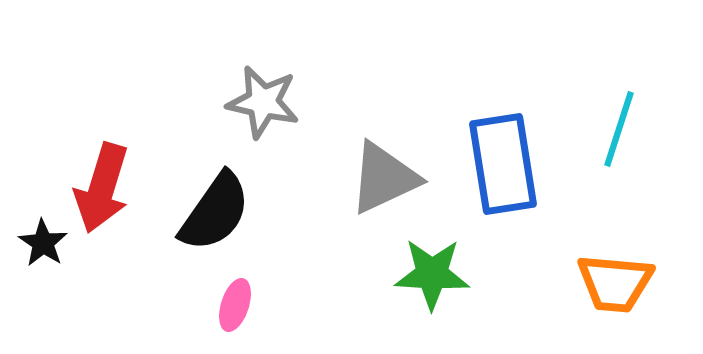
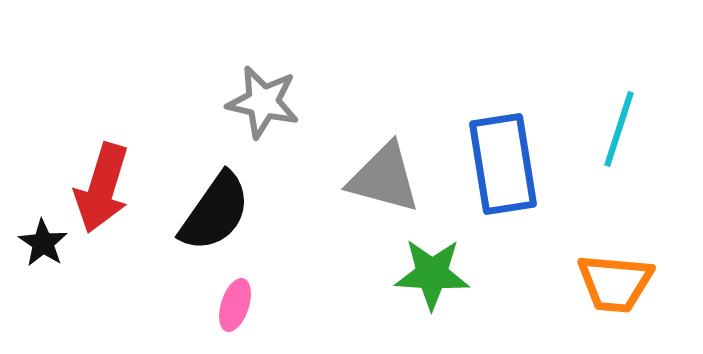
gray triangle: rotated 40 degrees clockwise
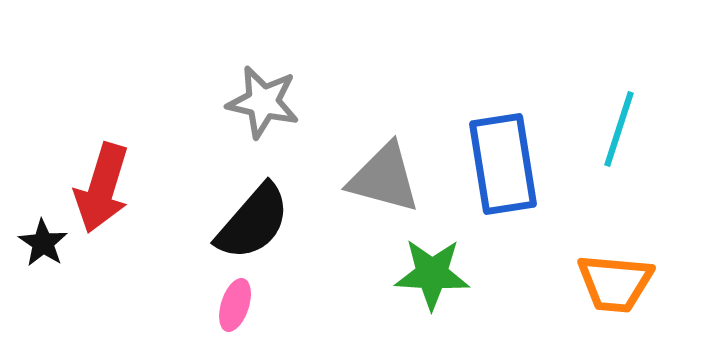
black semicircle: moved 38 px right, 10 px down; rotated 6 degrees clockwise
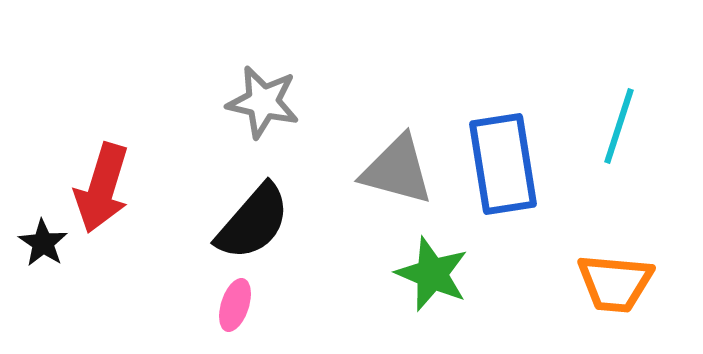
cyan line: moved 3 px up
gray triangle: moved 13 px right, 8 px up
green star: rotated 20 degrees clockwise
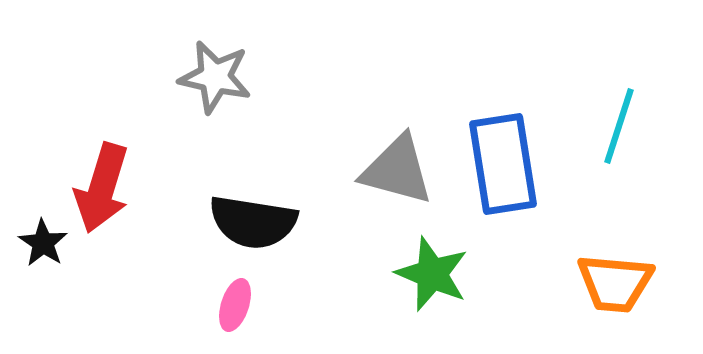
gray star: moved 48 px left, 25 px up
black semicircle: rotated 58 degrees clockwise
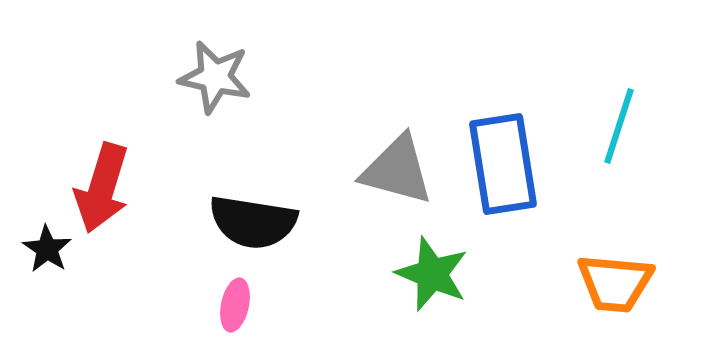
black star: moved 4 px right, 6 px down
pink ellipse: rotated 6 degrees counterclockwise
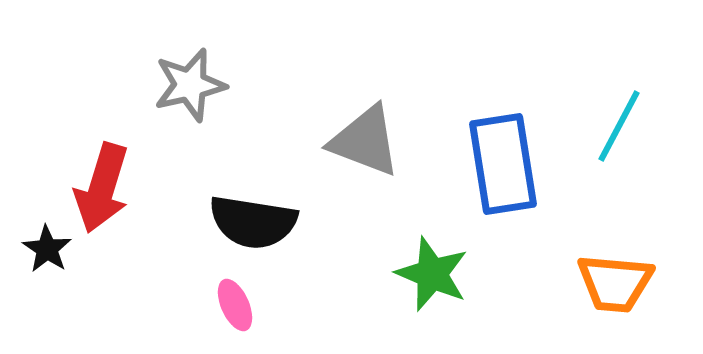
gray star: moved 25 px left, 8 px down; rotated 26 degrees counterclockwise
cyan line: rotated 10 degrees clockwise
gray triangle: moved 32 px left, 29 px up; rotated 6 degrees clockwise
pink ellipse: rotated 36 degrees counterclockwise
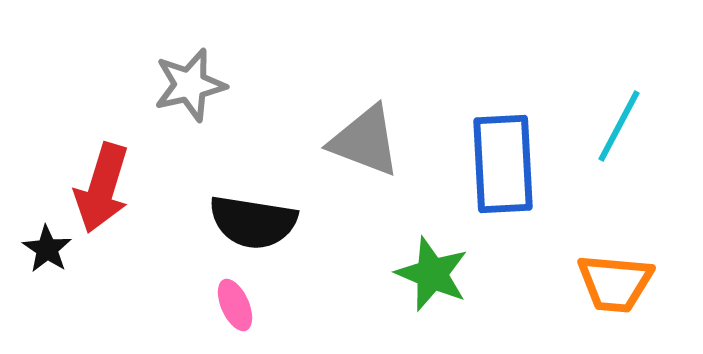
blue rectangle: rotated 6 degrees clockwise
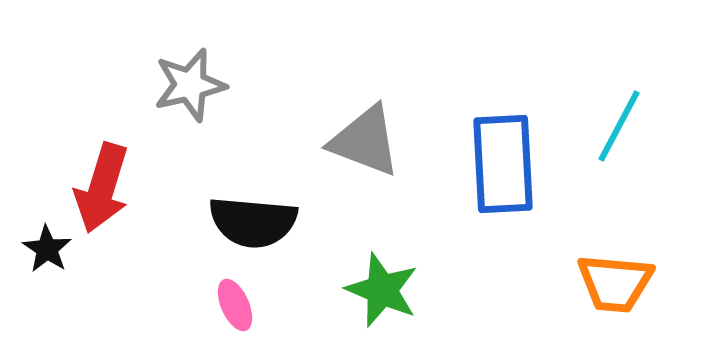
black semicircle: rotated 4 degrees counterclockwise
green star: moved 50 px left, 16 px down
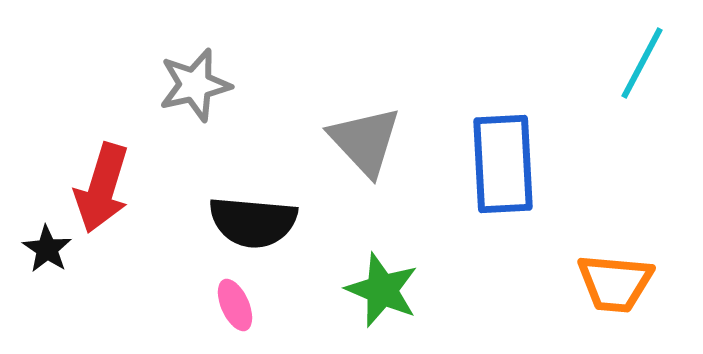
gray star: moved 5 px right
cyan line: moved 23 px right, 63 px up
gray triangle: rotated 26 degrees clockwise
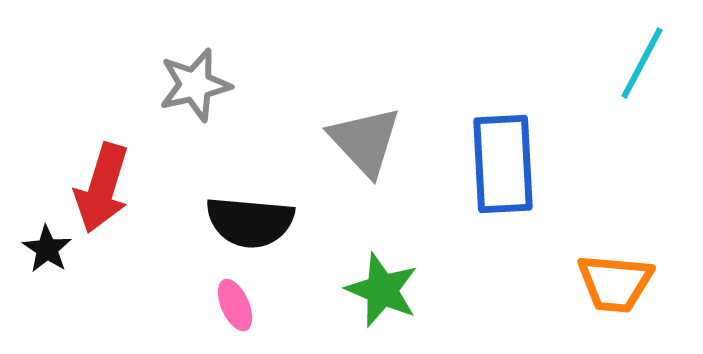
black semicircle: moved 3 px left
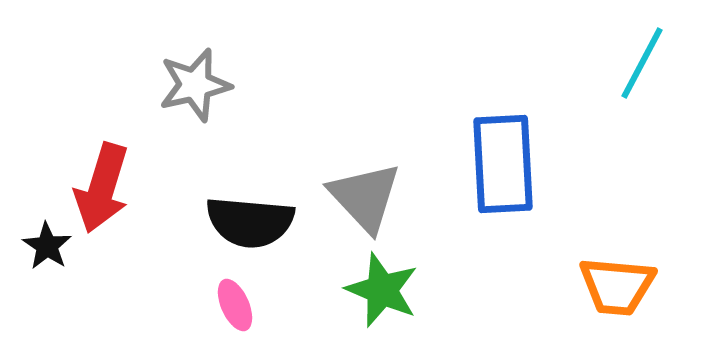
gray triangle: moved 56 px down
black star: moved 3 px up
orange trapezoid: moved 2 px right, 3 px down
